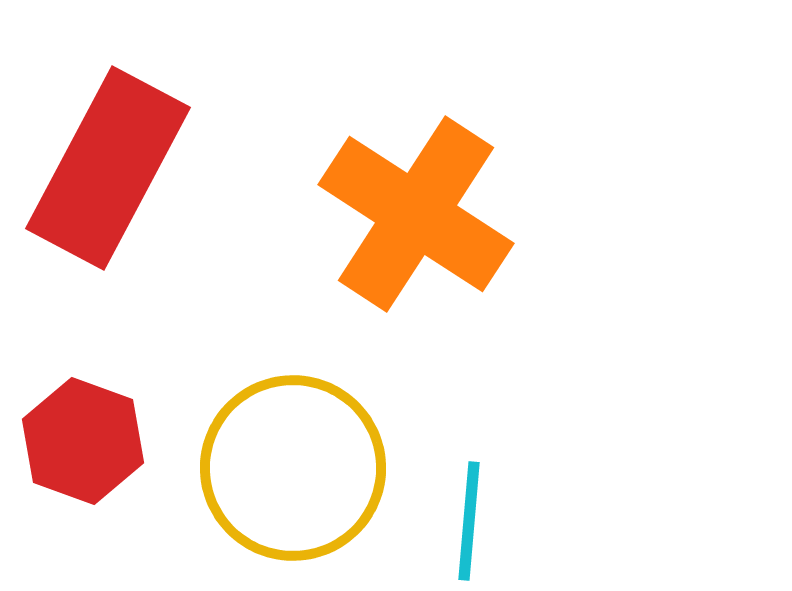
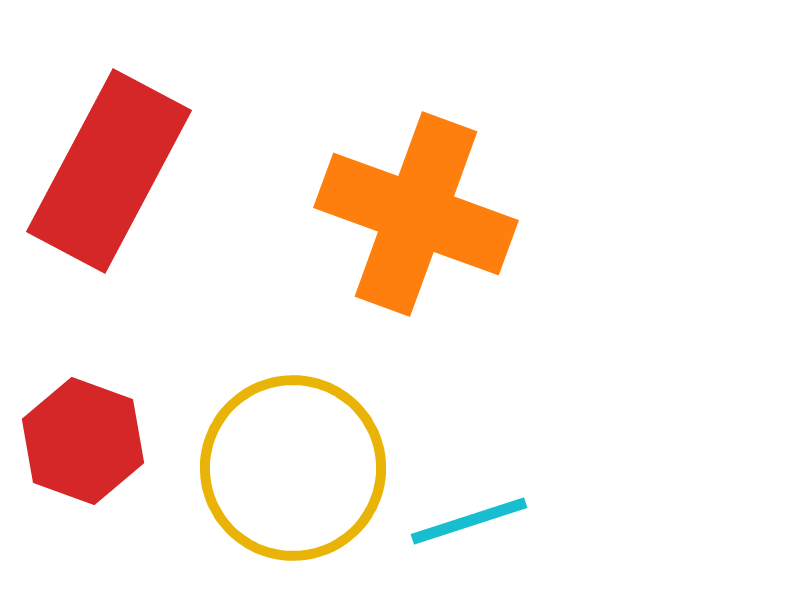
red rectangle: moved 1 px right, 3 px down
orange cross: rotated 13 degrees counterclockwise
cyan line: rotated 67 degrees clockwise
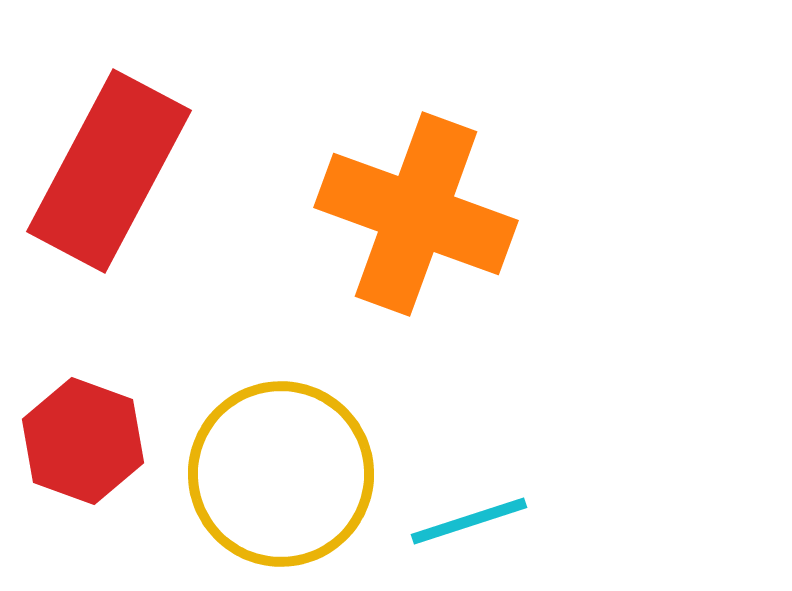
yellow circle: moved 12 px left, 6 px down
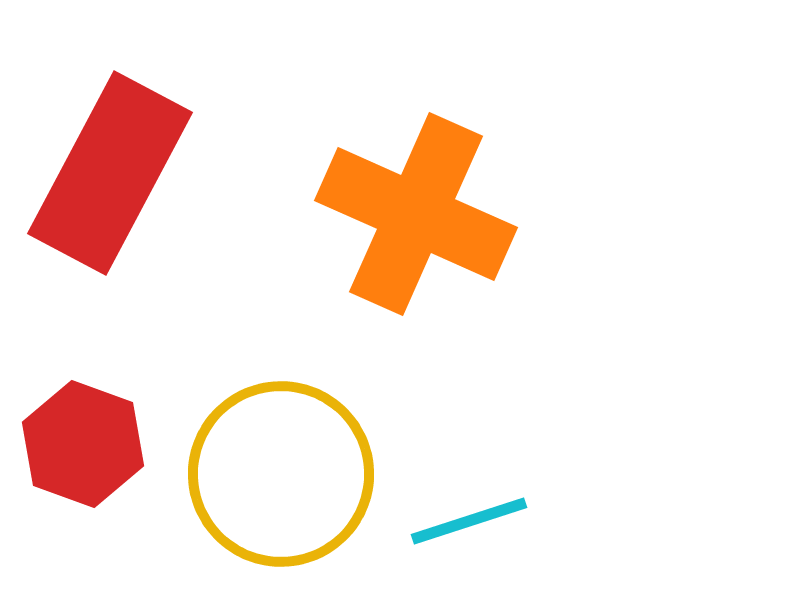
red rectangle: moved 1 px right, 2 px down
orange cross: rotated 4 degrees clockwise
red hexagon: moved 3 px down
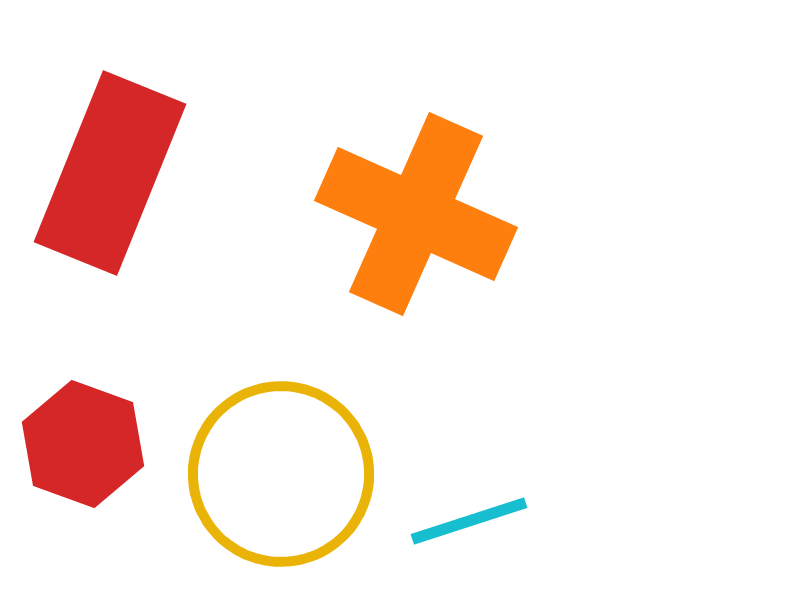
red rectangle: rotated 6 degrees counterclockwise
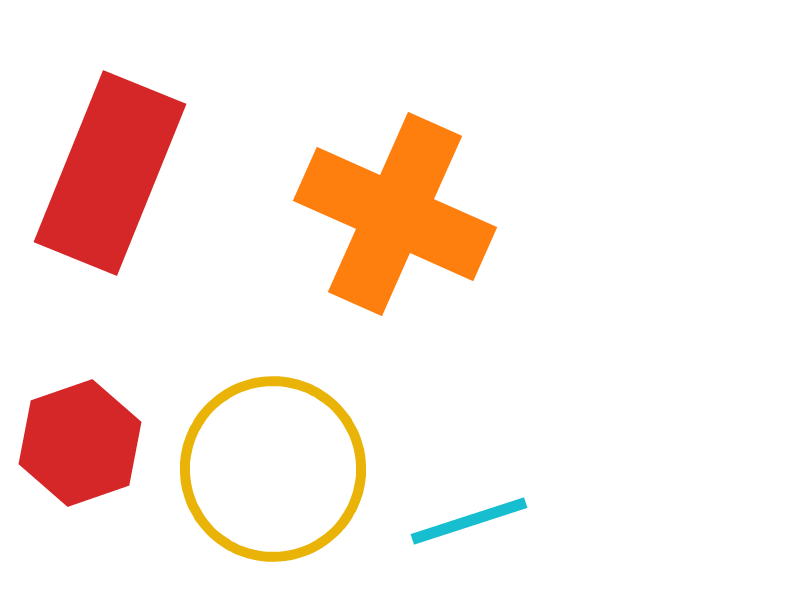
orange cross: moved 21 px left
red hexagon: moved 3 px left, 1 px up; rotated 21 degrees clockwise
yellow circle: moved 8 px left, 5 px up
